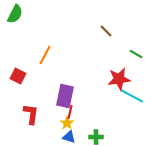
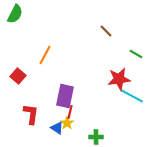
red square: rotated 14 degrees clockwise
blue triangle: moved 12 px left, 9 px up; rotated 16 degrees clockwise
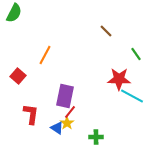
green semicircle: moved 1 px left, 1 px up
green line: rotated 24 degrees clockwise
red star: rotated 10 degrees clockwise
red line: rotated 24 degrees clockwise
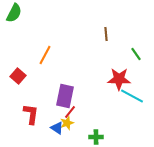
brown line: moved 3 px down; rotated 40 degrees clockwise
yellow star: rotated 16 degrees clockwise
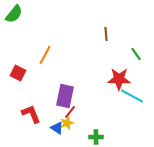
green semicircle: moved 1 px down; rotated 12 degrees clockwise
red square: moved 3 px up; rotated 14 degrees counterclockwise
red L-shape: rotated 30 degrees counterclockwise
